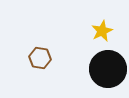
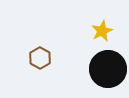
brown hexagon: rotated 20 degrees clockwise
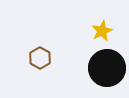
black circle: moved 1 px left, 1 px up
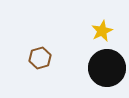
brown hexagon: rotated 15 degrees clockwise
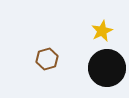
brown hexagon: moved 7 px right, 1 px down
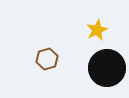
yellow star: moved 5 px left, 1 px up
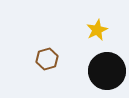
black circle: moved 3 px down
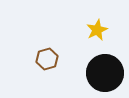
black circle: moved 2 px left, 2 px down
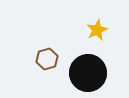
black circle: moved 17 px left
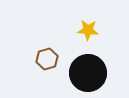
yellow star: moved 9 px left; rotated 30 degrees clockwise
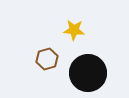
yellow star: moved 14 px left
